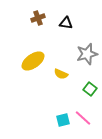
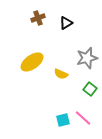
black triangle: rotated 40 degrees counterclockwise
gray star: moved 4 px down
yellow ellipse: moved 1 px left, 1 px down
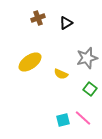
yellow ellipse: moved 2 px left
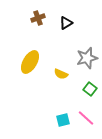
yellow ellipse: rotated 25 degrees counterclockwise
pink line: moved 3 px right
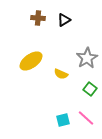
brown cross: rotated 24 degrees clockwise
black triangle: moved 2 px left, 3 px up
gray star: rotated 15 degrees counterclockwise
yellow ellipse: moved 1 px right, 1 px up; rotated 25 degrees clockwise
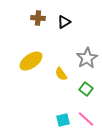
black triangle: moved 2 px down
yellow semicircle: rotated 32 degrees clockwise
green square: moved 4 px left
pink line: moved 1 px down
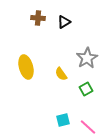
yellow ellipse: moved 5 px left, 6 px down; rotated 70 degrees counterclockwise
green square: rotated 24 degrees clockwise
pink line: moved 2 px right, 8 px down
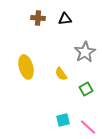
black triangle: moved 1 px right, 3 px up; rotated 24 degrees clockwise
gray star: moved 2 px left, 6 px up
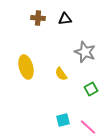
gray star: rotated 20 degrees counterclockwise
green square: moved 5 px right
